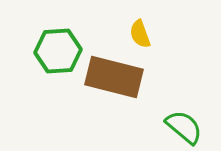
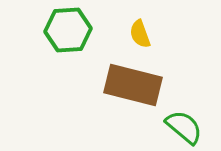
green hexagon: moved 10 px right, 21 px up
brown rectangle: moved 19 px right, 8 px down
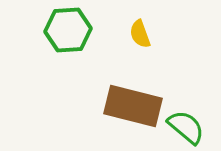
brown rectangle: moved 21 px down
green semicircle: moved 2 px right
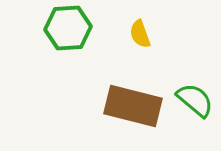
green hexagon: moved 2 px up
green semicircle: moved 9 px right, 27 px up
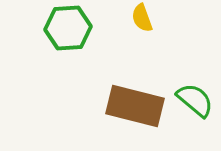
yellow semicircle: moved 2 px right, 16 px up
brown rectangle: moved 2 px right
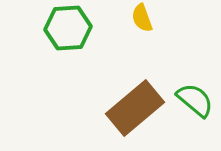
brown rectangle: moved 2 px down; rotated 54 degrees counterclockwise
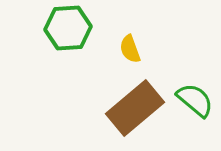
yellow semicircle: moved 12 px left, 31 px down
